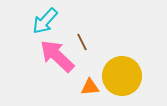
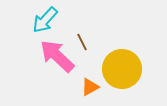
cyan arrow: moved 1 px up
yellow circle: moved 7 px up
orange triangle: rotated 24 degrees counterclockwise
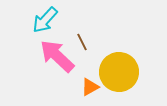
yellow circle: moved 3 px left, 3 px down
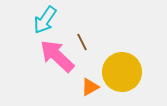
cyan arrow: rotated 8 degrees counterclockwise
yellow circle: moved 3 px right
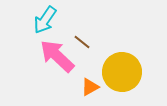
brown line: rotated 24 degrees counterclockwise
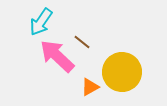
cyan arrow: moved 4 px left, 2 px down
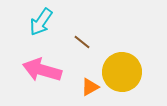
pink arrow: moved 15 px left, 14 px down; rotated 27 degrees counterclockwise
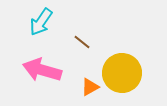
yellow circle: moved 1 px down
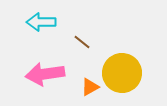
cyan arrow: rotated 56 degrees clockwise
pink arrow: moved 3 px right, 4 px down; rotated 24 degrees counterclockwise
